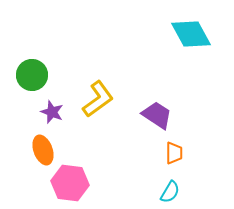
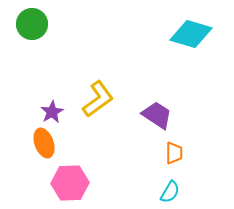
cyan diamond: rotated 45 degrees counterclockwise
green circle: moved 51 px up
purple star: rotated 20 degrees clockwise
orange ellipse: moved 1 px right, 7 px up
pink hexagon: rotated 9 degrees counterclockwise
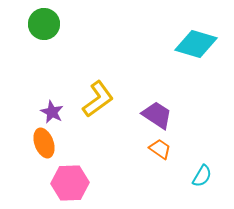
green circle: moved 12 px right
cyan diamond: moved 5 px right, 10 px down
purple star: rotated 15 degrees counterclockwise
orange trapezoid: moved 14 px left, 4 px up; rotated 55 degrees counterclockwise
cyan semicircle: moved 32 px right, 16 px up
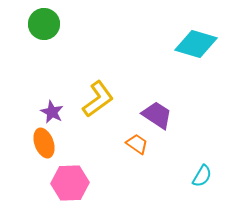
orange trapezoid: moved 23 px left, 5 px up
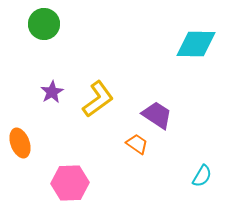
cyan diamond: rotated 15 degrees counterclockwise
purple star: moved 20 px up; rotated 15 degrees clockwise
orange ellipse: moved 24 px left
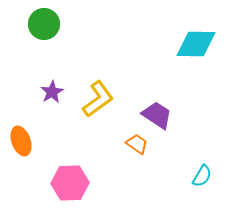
orange ellipse: moved 1 px right, 2 px up
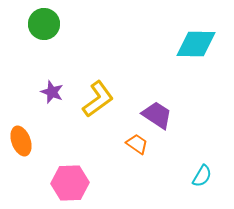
purple star: rotated 20 degrees counterclockwise
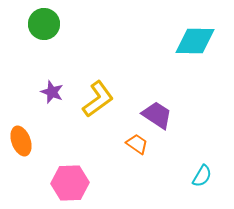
cyan diamond: moved 1 px left, 3 px up
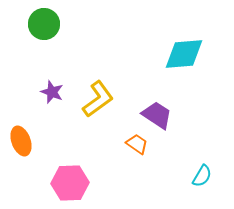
cyan diamond: moved 11 px left, 13 px down; rotated 6 degrees counterclockwise
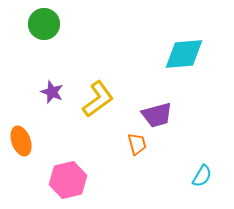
purple trapezoid: rotated 132 degrees clockwise
orange trapezoid: rotated 40 degrees clockwise
pink hexagon: moved 2 px left, 3 px up; rotated 12 degrees counterclockwise
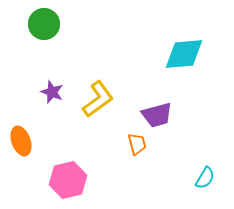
cyan semicircle: moved 3 px right, 2 px down
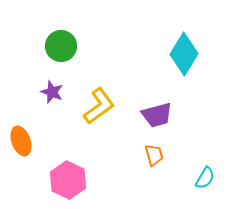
green circle: moved 17 px right, 22 px down
cyan diamond: rotated 54 degrees counterclockwise
yellow L-shape: moved 1 px right, 7 px down
orange trapezoid: moved 17 px right, 11 px down
pink hexagon: rotated 21 degrees counterclockwise
